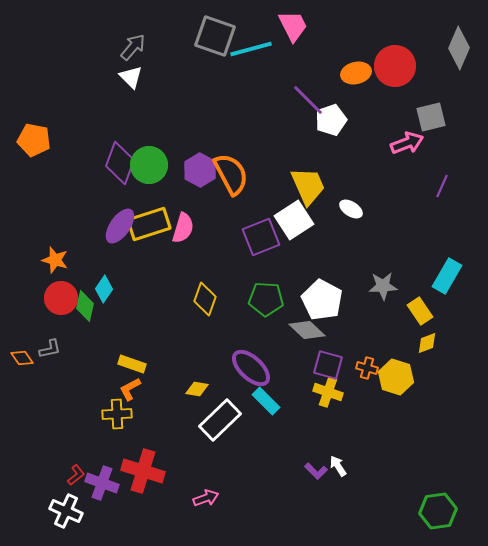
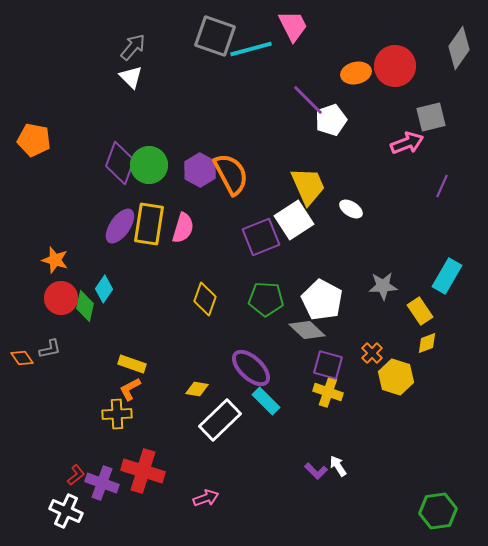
gray diamond at (459, 48): rotated 12 degrees clockwise
yellow rectangle at (149, 224): rotated 63 degrees counterclockwise
orange cross at (367, 368): moved 5 px right, 15 px up; rotated 30 degrees clockwise
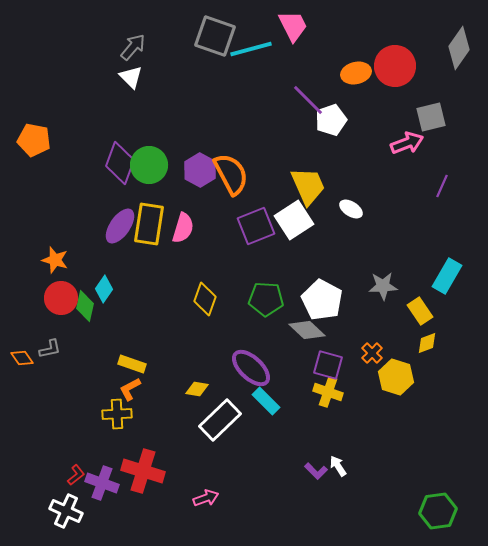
purple square at (261, 237): moved 5 px left, 11 px up
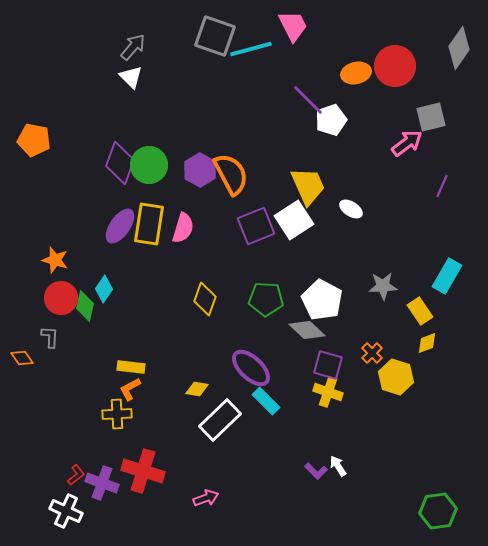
pink arrow at (407, 143): rotated 16 degrees counterclockwise
gray L-shape at (50, 349): moved 12 px up; rotated 75 degrees counterclockwise
yellow rectangle at (132, 364): moved 1 px left, 3 px down; rotated 12 degrees counterclockwise
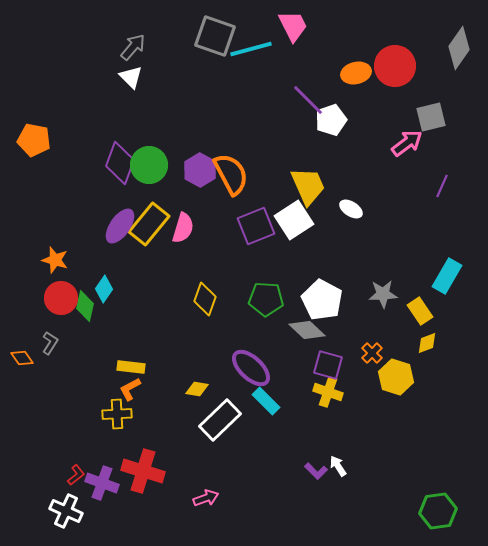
yellow rectangle at (149, 224): rotated 30 degrees clockwise
gray star at (383, 286): moved 8 px down
gray L-shape at (50, 337): moved 6 px down; rotated 30 degrees clockwise
